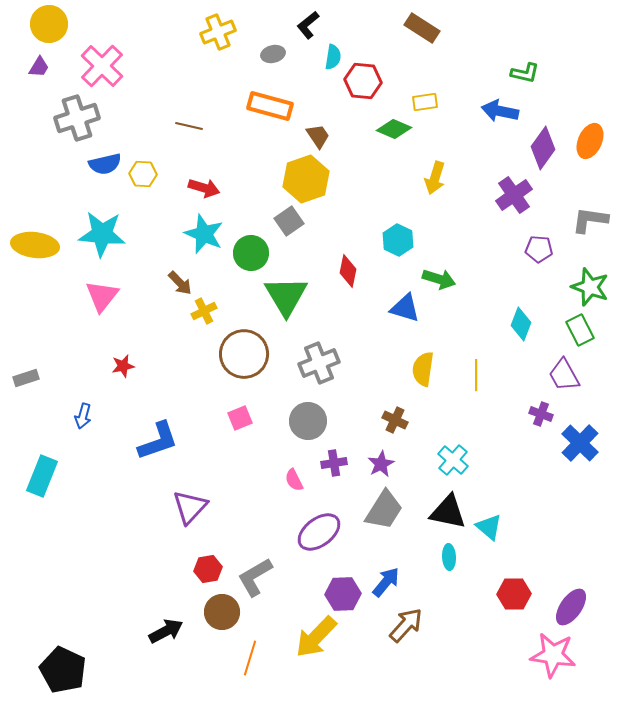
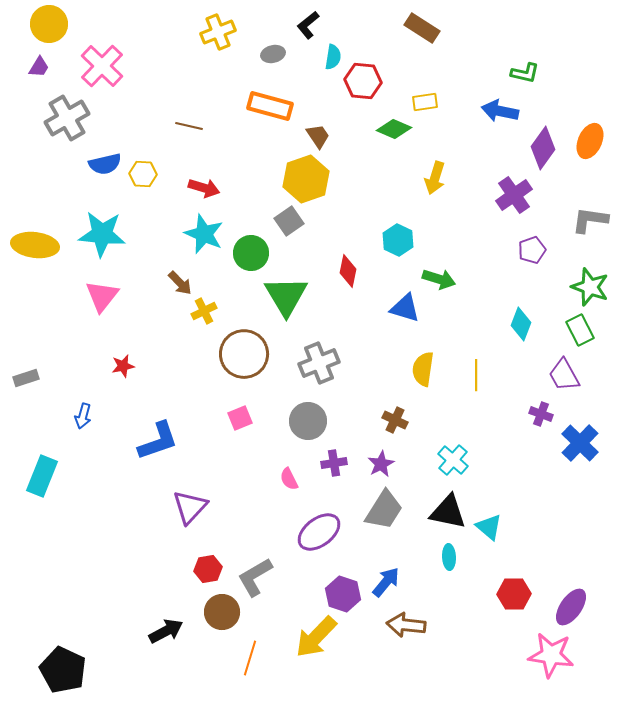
gray cross at (77, 118): moved 10 px left; rotated 12 degrees counterclockwise
purple pentagon at (539, 249): moved 7 px left, 1 px down; rotated 24 degrees counterclockwise
pink semicircle at (294, 480): moved 5 px left, 1 px up
purple hexagon at (343, 594): rotated 20 degrees clockwise
brown arrow at (406, 625): rotated 126 degrees counterclockwise
pink star at (553, 655): moved 2 px left
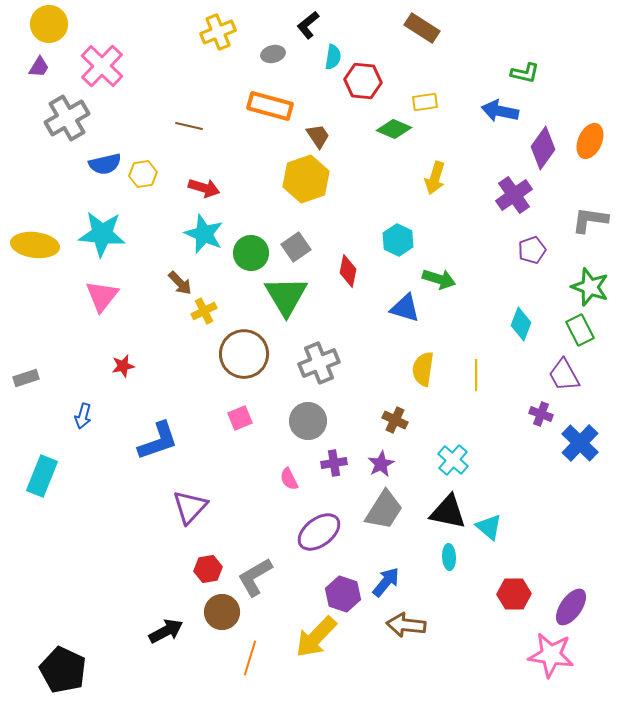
yellow hexagon at (143, 174): rotated 12 degrees counterclockwise
gray square at (289, 221): moved 7 px right, 26 px down
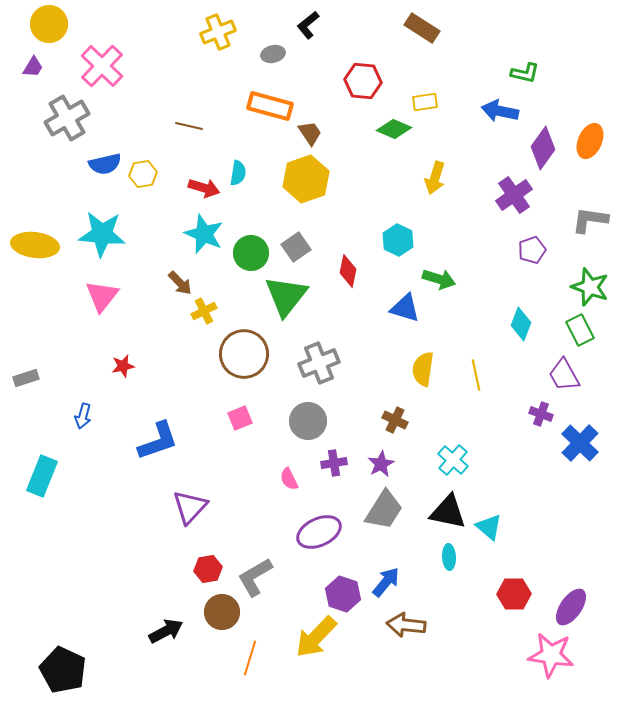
cyan semicircle at (333, 57): moved 95 px left, 116 px down
purple trapezoid at (39, 67): moved 6 px left
brown trapezoid at (318, 136): moved 8 px left, 3 px up
green triangle at (286, 296): rotated 9 degrees clockwise
yellow line at (476, 375): rotated 12 degrees counterclockwise
purple ellipse at (319, 532): rotated 12 degrees clockwise
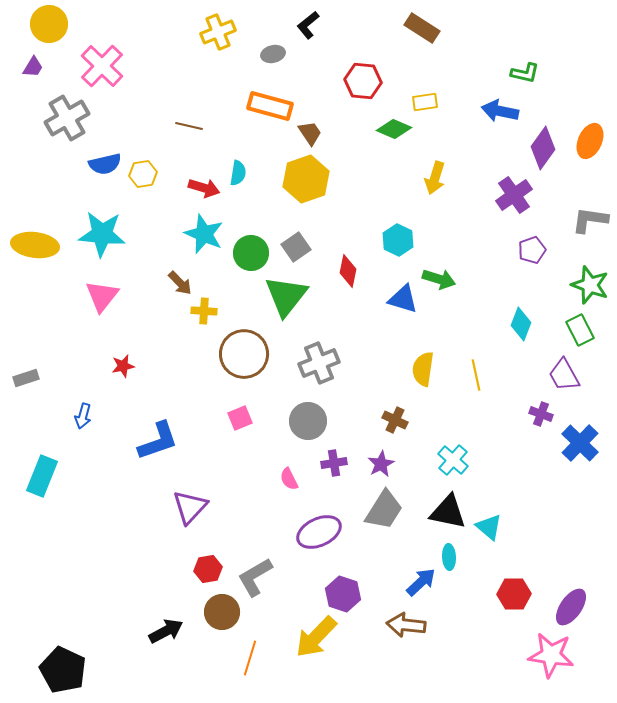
green star at (590, 287): moved 2 px up
blue triangle at (405, 308): moved 2 px left, 9 px up
yellow cross at (204, 311): rotated 30 degrees clockwise
blue arrow at (386, 582): moved 35 px right; rotated 8 degrees clockwise
